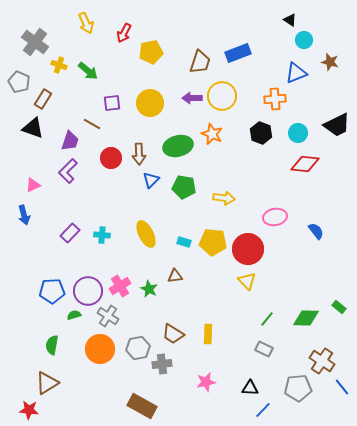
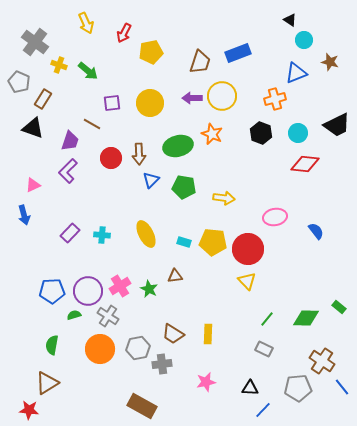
orange cross at (275, 99): rotated 10 degrees counterclockwise
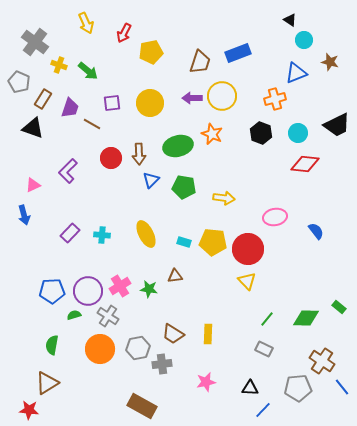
purple trapezoid at (70, 141): moved 33 px up
green star at (149, 289): rotated 18 degrees counterclockwise
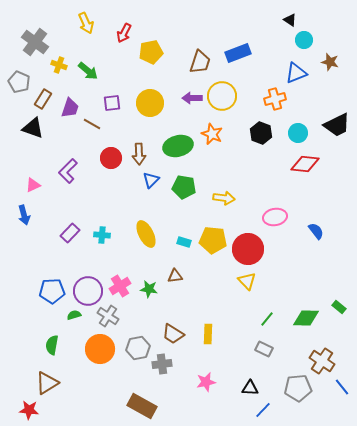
yellow pentagon at (213, 242): moved 2 px up
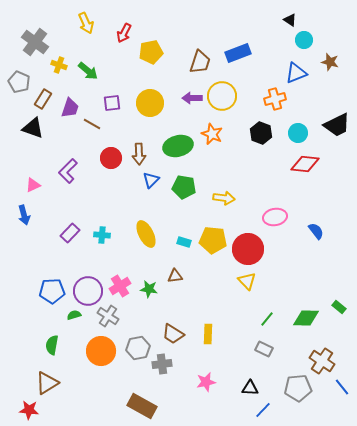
orange circle at (100, 349): moved 1 px right, 2 px down
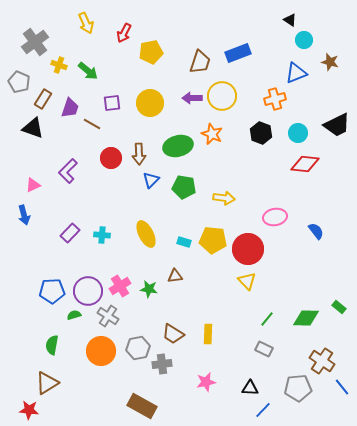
gray cross at (35, 42): rotated 16 degrees clockwise
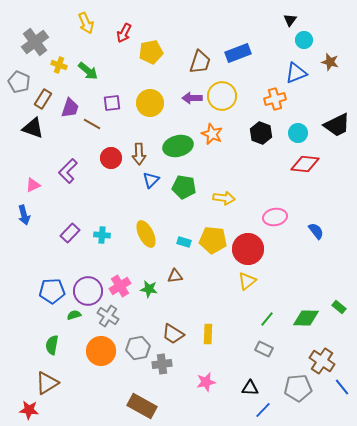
black triangle at (290, 20): rotated 32 degrees clockwise
yellow triangle at (247, 281): rotated 36 degrees clockwise
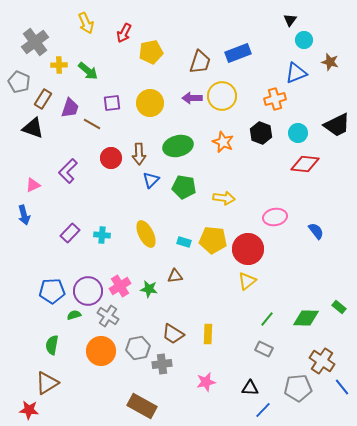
yellow cross at (59, 65): rotated 21 degrees counterclockwise
orange star at (212, 134): moved 11 px right, 8 px down
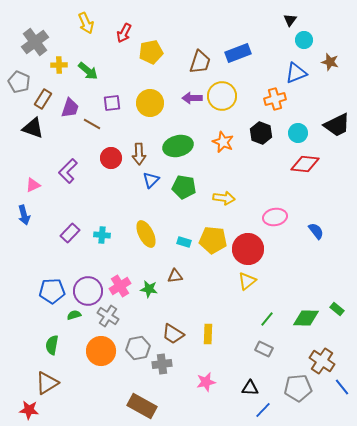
green rectangle at (339, 307): moved 2 px left, 2 px down
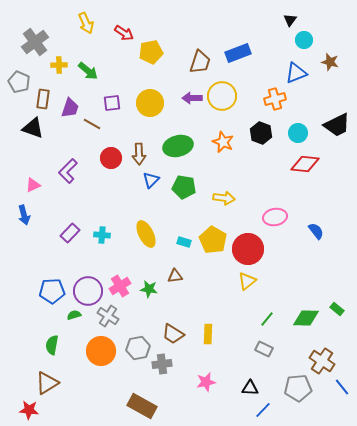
red arrow at (124, 33): rotated 84 degrees counterclockwise
brown rectangle at (43, 99): rotated 24 degrees counterclockwise
yellow pentagon at (213, 240): rotated 24 degrees clockwise
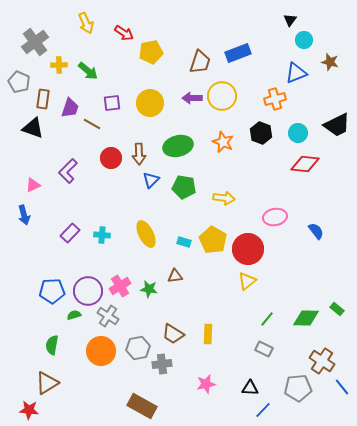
pink star at (206, 382): moved 2 px down
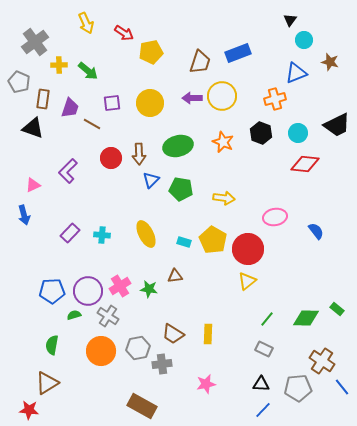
green pentagon at (184, 187): moved 3 px left, 2 px down
black triangle at (250, 388): moved 11 px right, 4 px up
